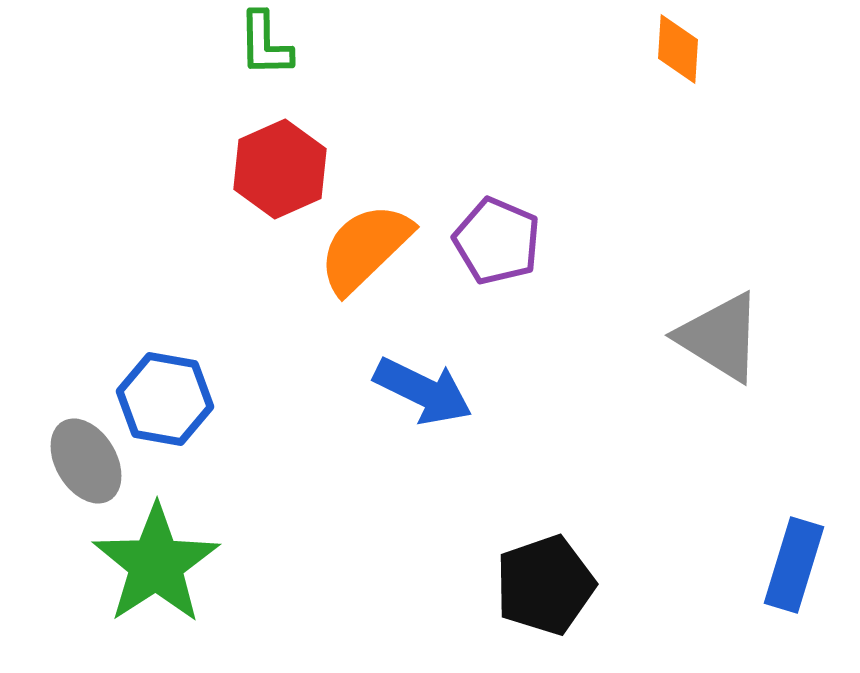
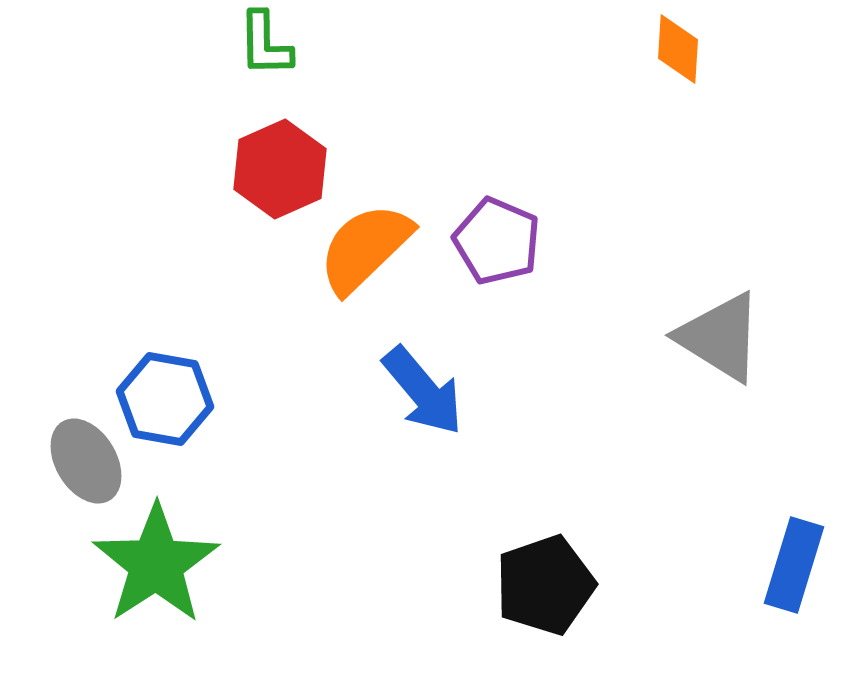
blue arrow: rotated 24 degrees clockwise
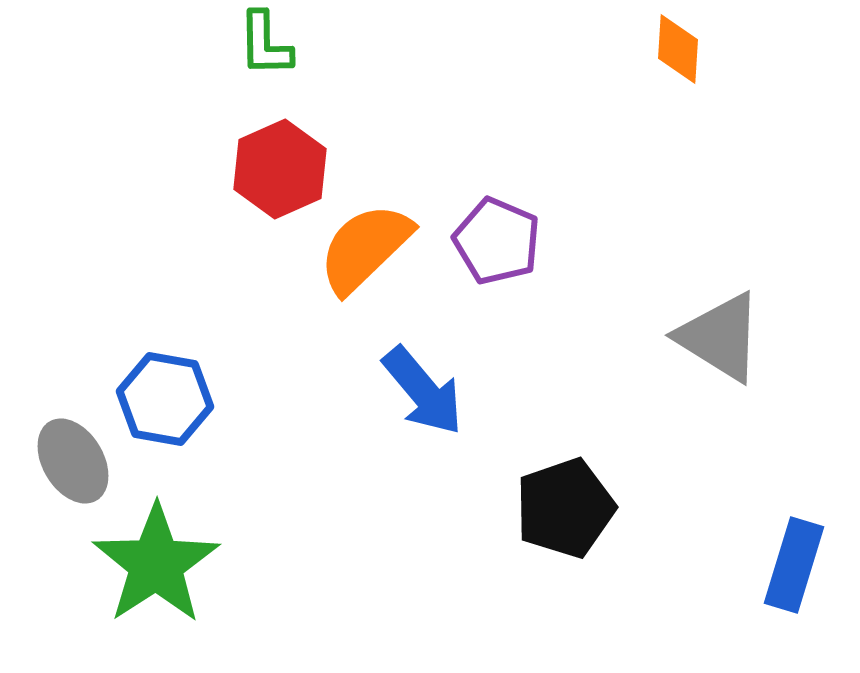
gray ellipse: moved 13 px left
black pentagon: moved 20 px right, 77 px up
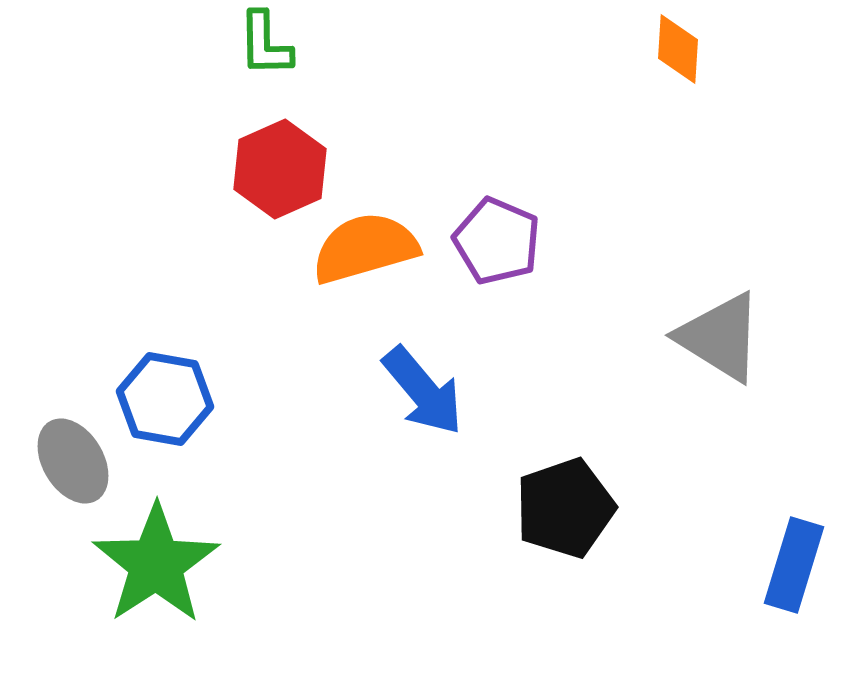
orange semicircle: rotated 28 degrees clockwise
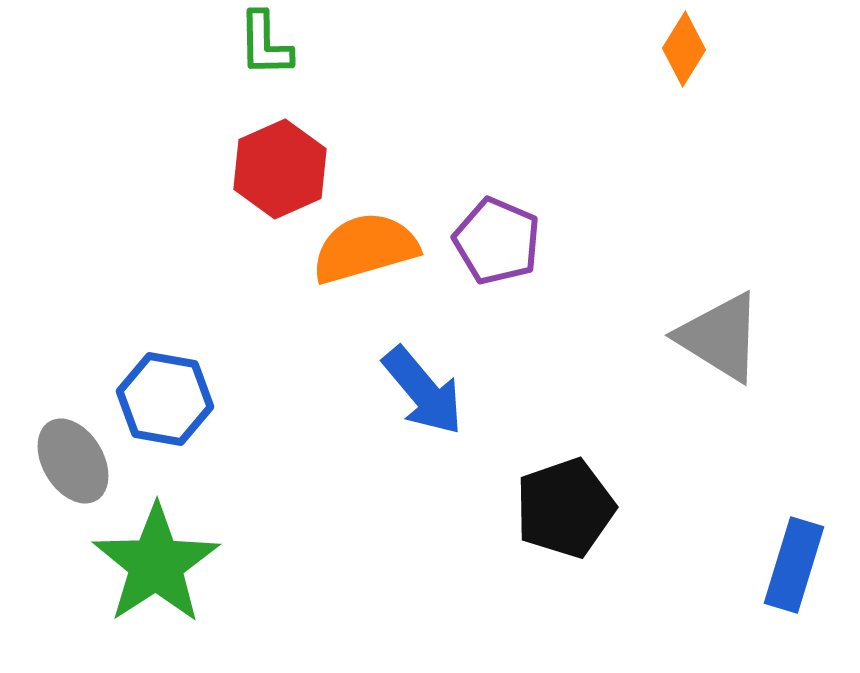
orange diamond: moved 6 px right; rotated 28 degrees clockwise
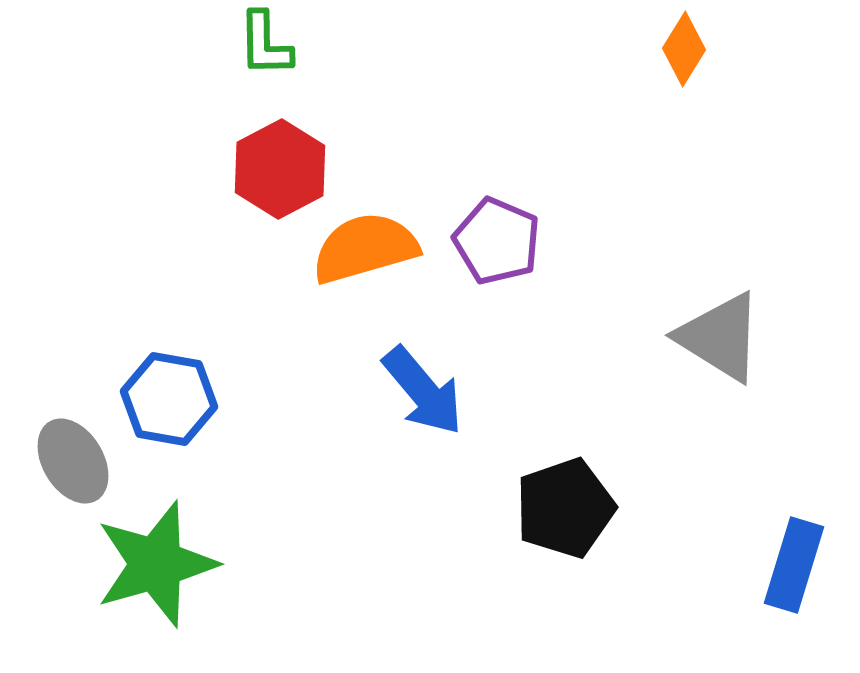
red hexagon: rotated 4 degrees counterclockwise
blue hexagon: moved 4 px right
green star: rotated 17 degrees clockwise
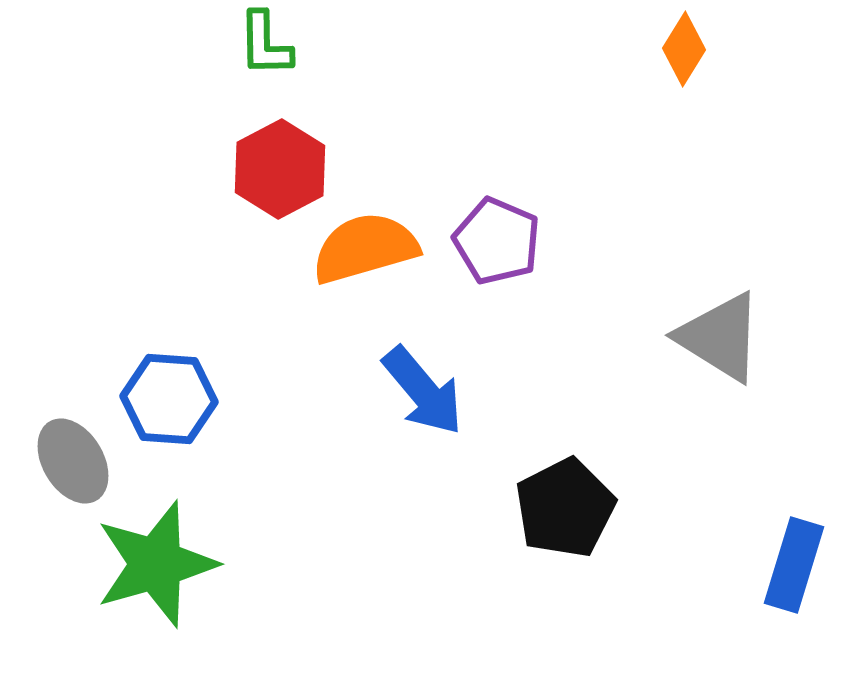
blue hexagon: rotated 6 degrees counterclockwise
black pentagon: rotated 8 degrees counterclockwise
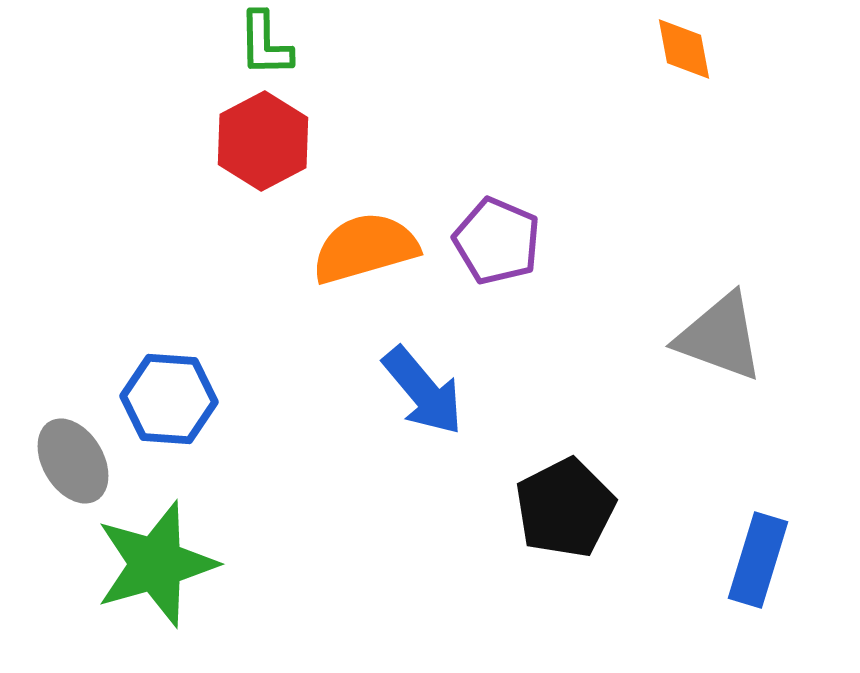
orange diamond: rotated 42 degrees counterclockwise
red hexagon: moved 17 px left, 28 px up
gray triangle: rotated 12 degrees counterclockwise
blue rectangle: moved 36 px left, 5 px up
